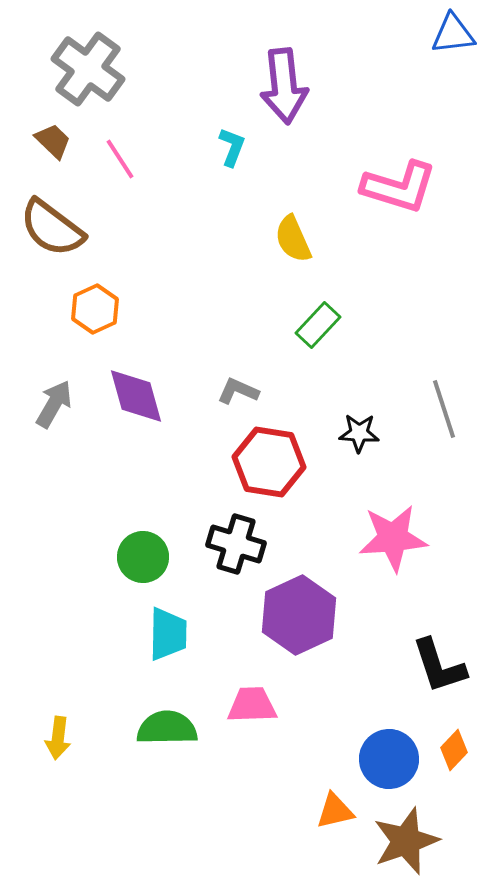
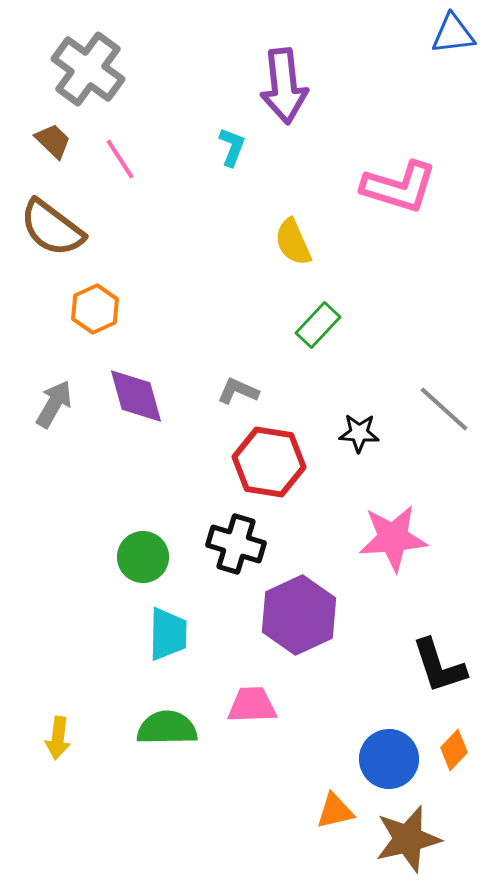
yellow semicircle: moved 3 px down
gray line: rotated 30 degrees counterclockwise
brown star: moved 2 px right, 2 px up; rotated 6 degrees clockwise
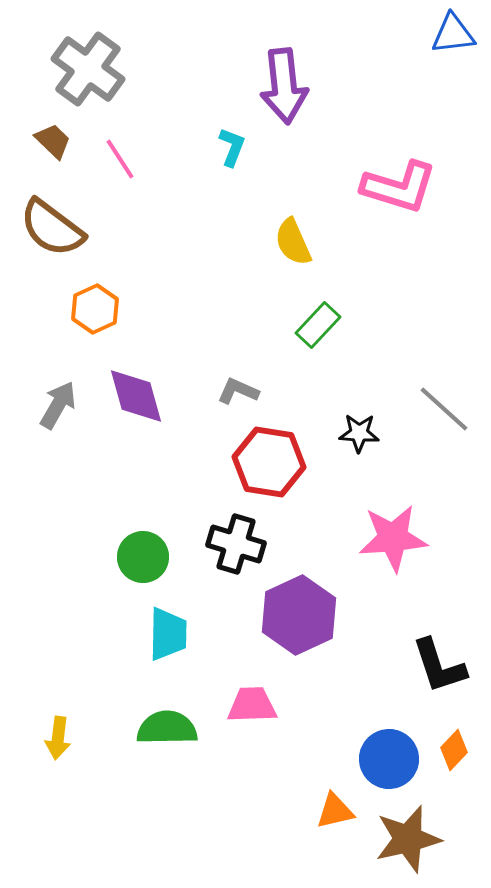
gray arrow: moved 4 px right, 1 px down
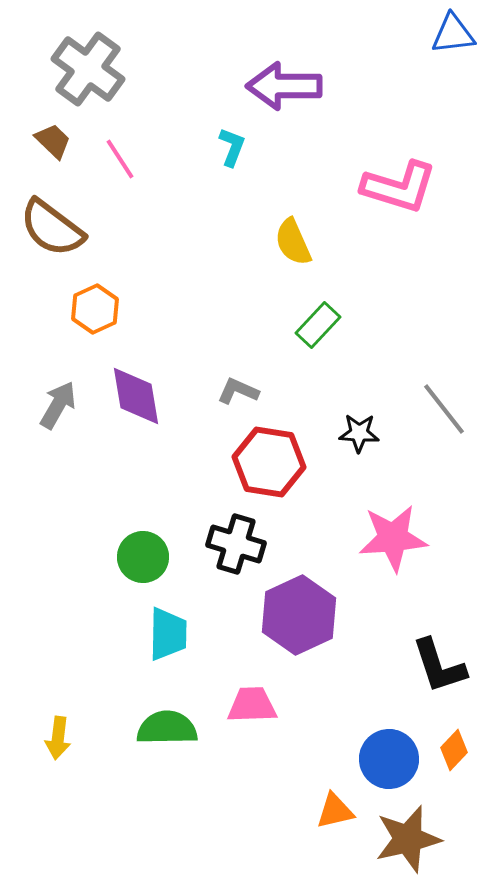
purple arrow: rotated 96 degrees clockwise
purple diamond: rotated 6 degrees clockwise
gray line: rotated 10 degrees clockwise
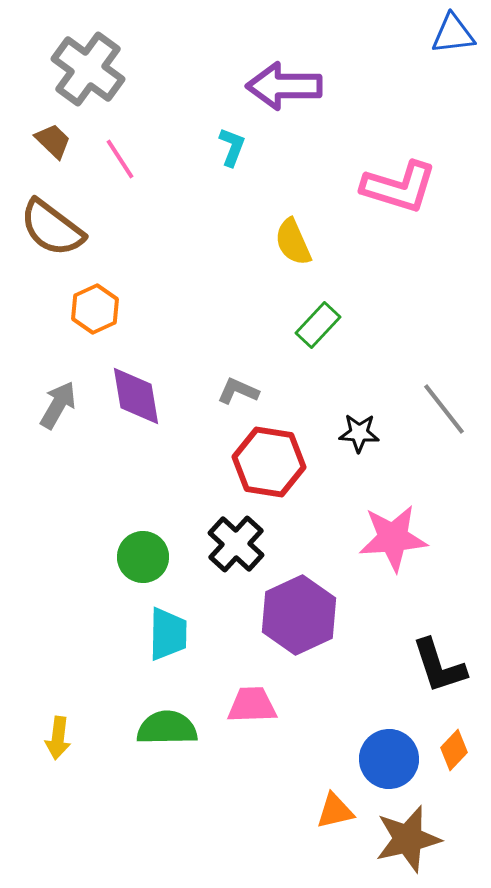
black cross: rotated 26 degrees clockwise
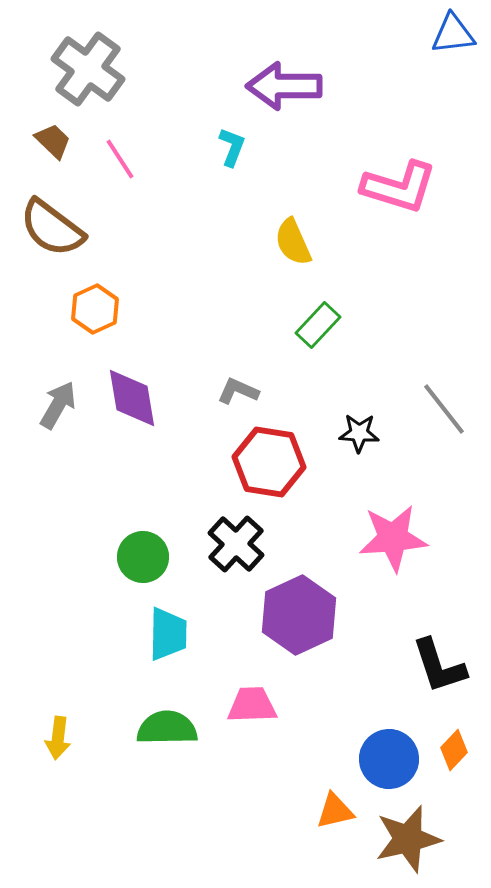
purple diamond: moved 4 px left, 2 px down
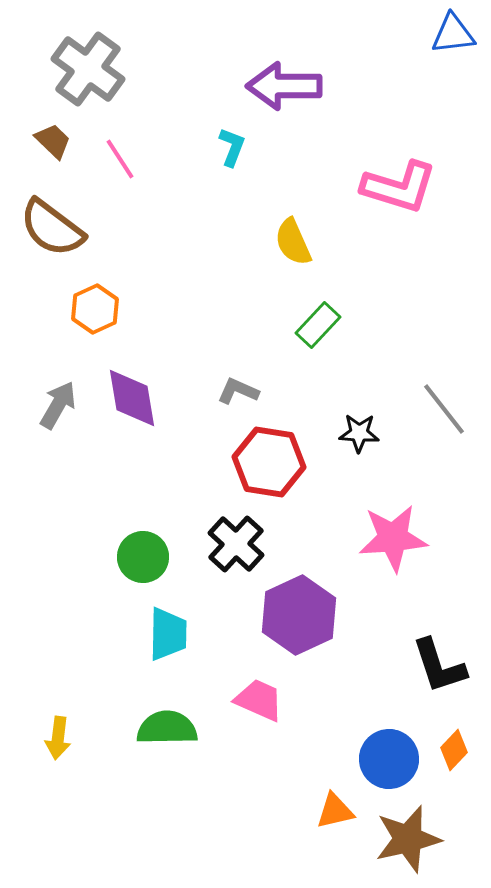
pink trapezoid: moved 7 px right, 5 px up; rotated 26 degrees clockwise
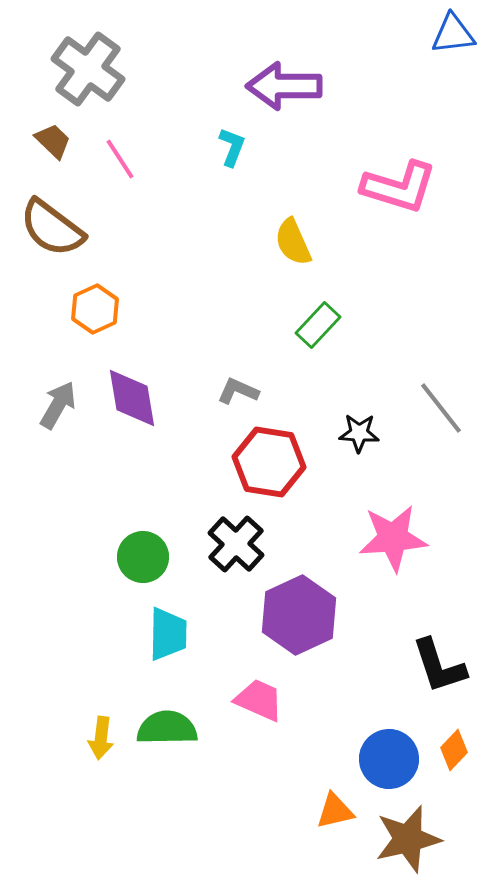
gray line: moved 3 px left, 1 px up
yellow arrow: moved 43 px right
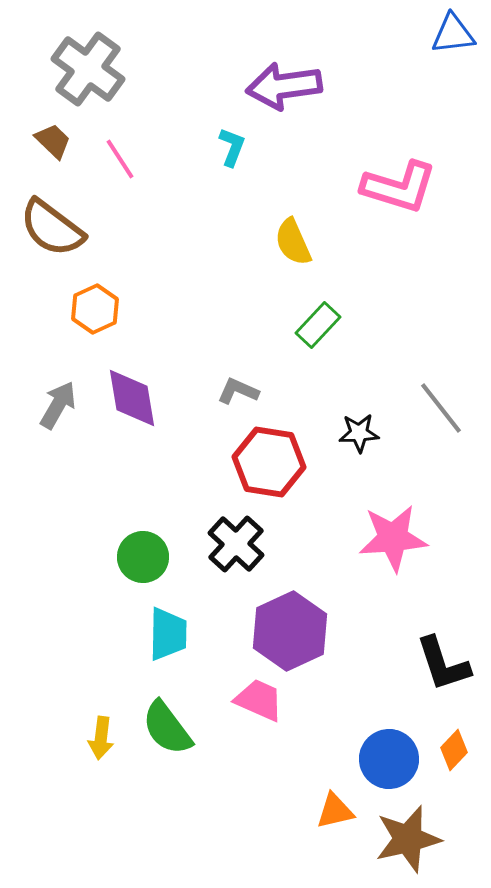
purple arrow: rotated 8 degrees counterclockwise
black star: rotated 6 degrees counterclockwise
purple hexagon: moved 9 px left, 16 px down
black L-shape: moved 4 px right, 2 px up
green semicircle: rotated 126 degrees counterclockwise
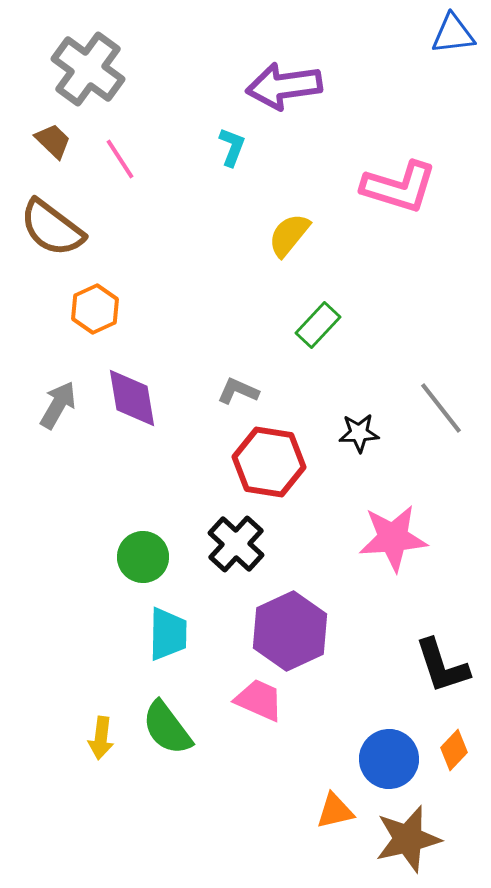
yellow semicircle: moved 4 px left, 7 px up; rotated 63 degrees clockwise
black L-shape: moved 1 px left, 2 px down
